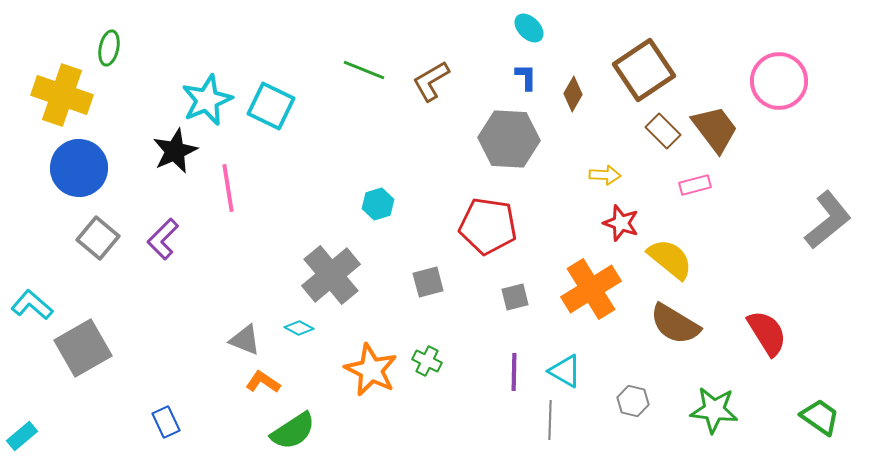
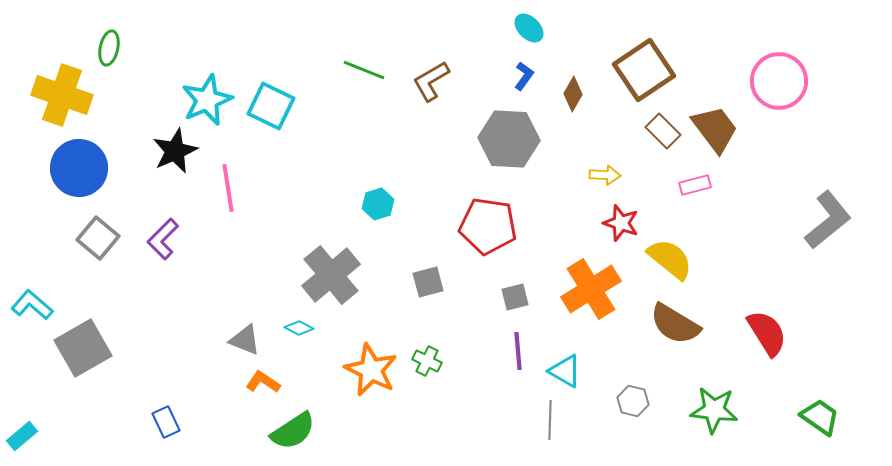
blue L-shape at (526, 77): moved 2 px left, 1 px up; rotated 36 degrees clockwise
purple line at (514, 372): moved 4 px right, 21 px up; rotated 6 degrees counterclockwise
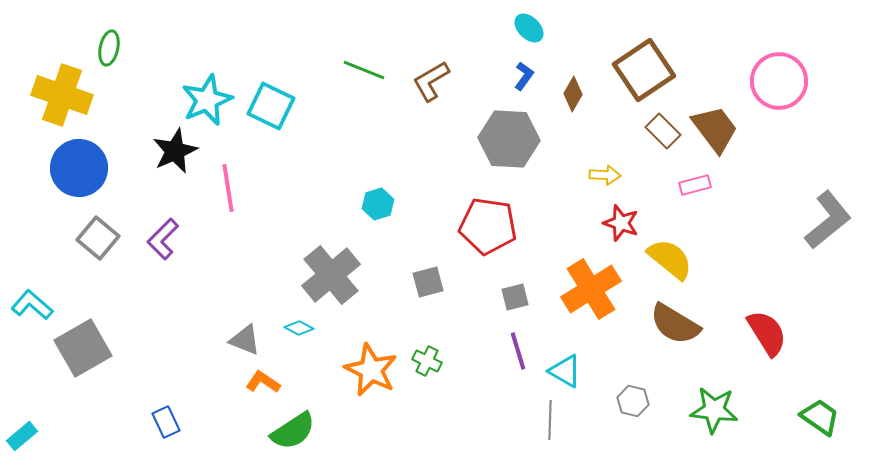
purple line at (518, 351): rotated 12 degrees counterclockwise
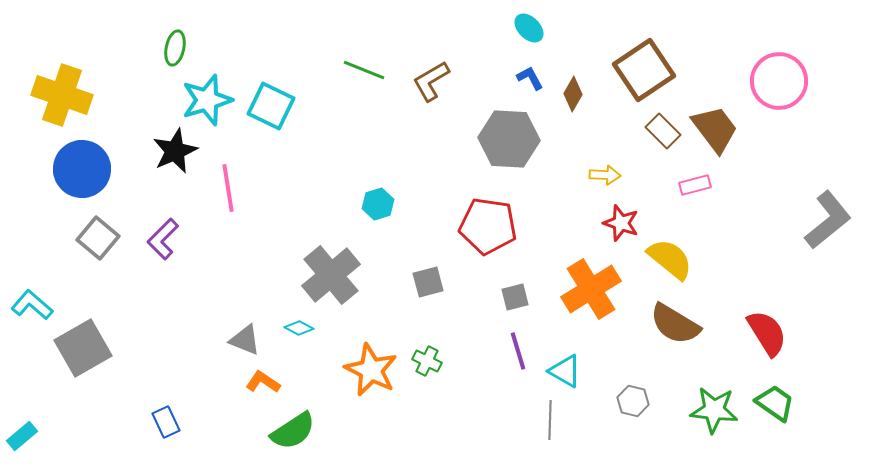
green ellipse at (109, 48): moved 66 px right
blue L-shape at (524, 76): moved 6 px right, 2 px down; rotated 64 degrees counterclockwise
cyan star at (207, 100): rotated 6 degrees clockwise
blue circle at (79, 168): moved 3 px right, 1 px down
green trapezoid at (820, 417): moved 45 px left, 14 px up
